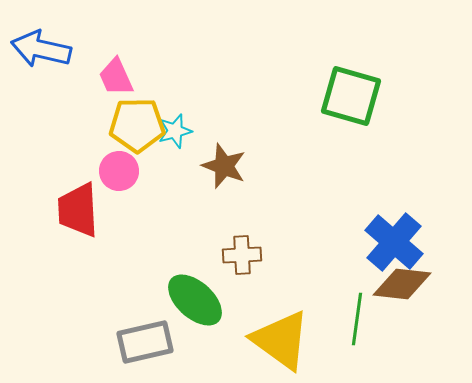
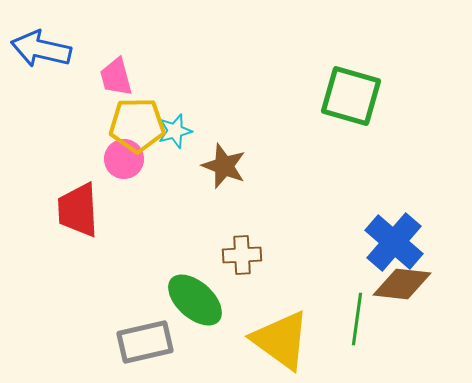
pink trapezoid: rotated 9 degrees clockwise
pink circle: moved 5 px right, 12 px up
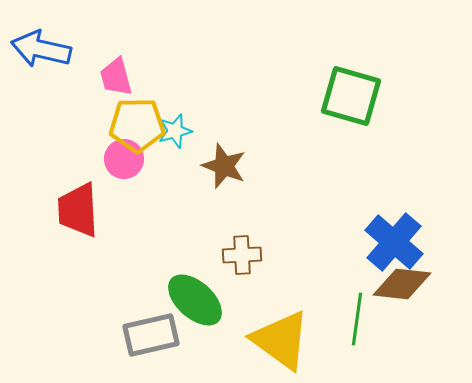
gray rectangle: moved 6 px right, 7 px up
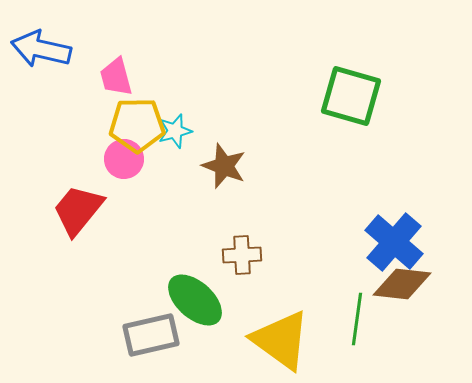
red trapezoid: rotated 42 degrees clockwise
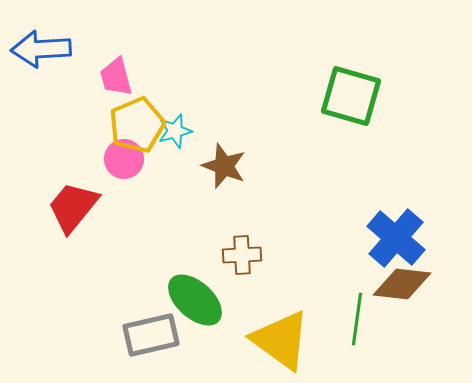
blue arrow: rotated 16 degrees counterclockwise
yellow pentagon: rotated 22 degrees counterclockwise
red trapezoid: moved 5 px left, 3 px up
blue cross: moved 2 px right, 4 px up
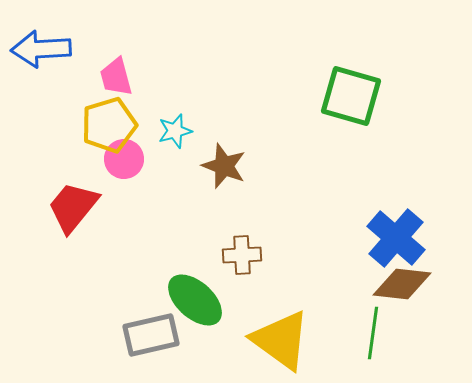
yellow pentagon: moved 28 px left; rotated 6 degrees clockwise
green line: moved 16 px right, 14 px down
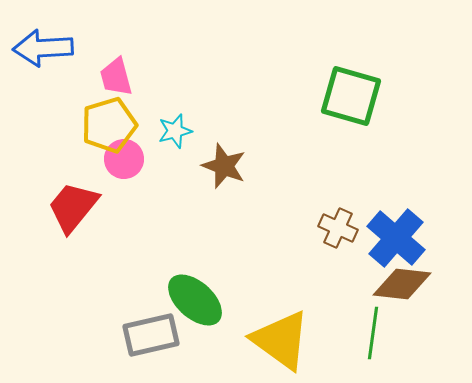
blue arrow: moved 2 px right, 1 px up
brown cross: moved 96 px right, 27 px up; rotated 27 degrees clockwise
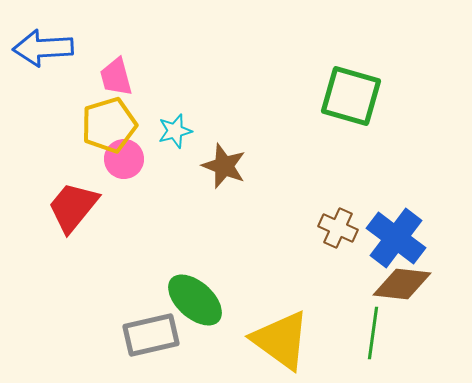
blue cross: rotated 4 degrees counterclockwise
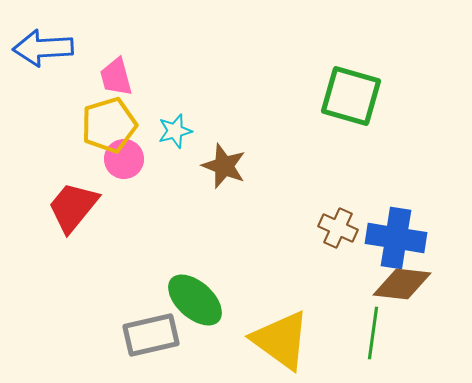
blue cross: rotated 28 degrees counterclockwise
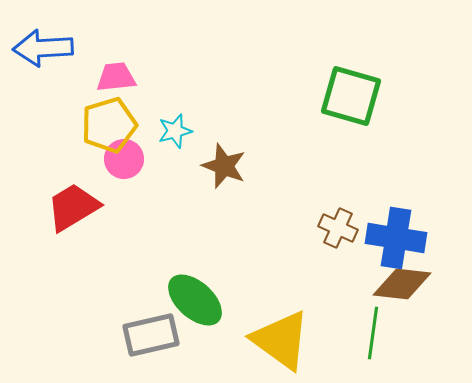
pink trapezoid: rotated 99 degrees clockwise
red trapezoid: rotated 20 degrees clockwise
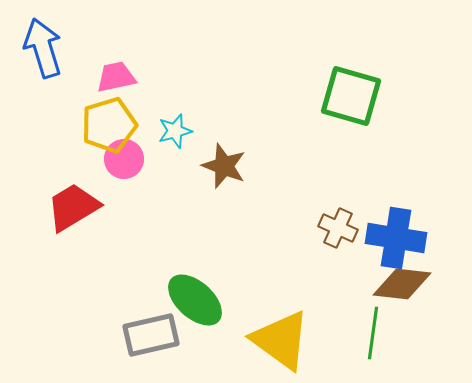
blue arrow: rotated 76 degrees clockwise
pink trapezoid: rotated 6 degrees counterclockwise
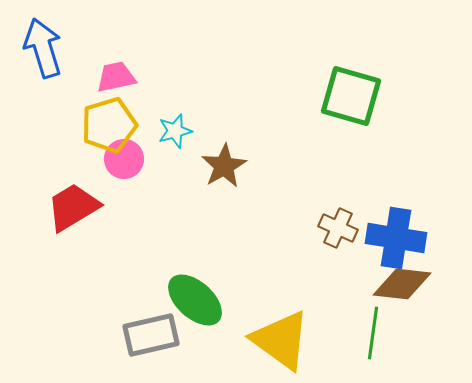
brown star: rotated 21 degrees clockwise
